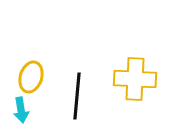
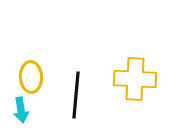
yellow ellipse: rotated 20 degrees counterclockwise
black line: moved 1 px left, 1 px up
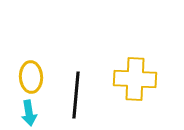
cyan arrow: moved 8 px right, 3 px down
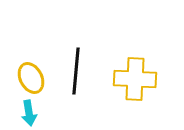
yellow ellipse: moved 1 px down; rotated 24 degrees counterclockwise
black line: moved 24 px up
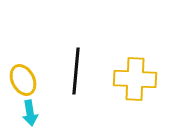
yellow ellipse: moved 8 px left, 2 px down
cyan arrow: moved 1 px right
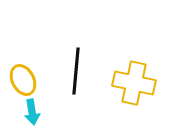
yellow cross: moved 1 px left, 4 px down; rotated 9 degrees clockwise
cyan arrow: moved 2 px right, 1 px up
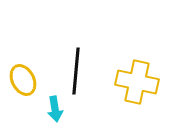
yellow cross: moved 3 px right, 1 px up
cyan arrow: moved 23 px right, 3 px up
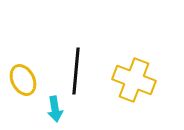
yellow cross: moved 3 px left, 2 px up; rotated 9 degrees clockwise
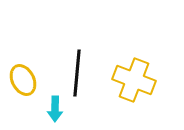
black line: moved 1 px right, 2 px down
cyan arrow: rotated 10 degrees clockwise
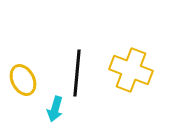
yellow cross: moved 3 px left, 10 px up
cyan arrow: rotated 15 degrees clockwise
